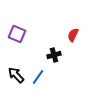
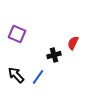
red semicircle: moved 8 px down
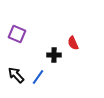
red semicircle: rotated 48 degrees counterclockwise
black cross: rotated 16 degrees clockwise
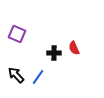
red semicircle: moved 1 px right, 5 px down
black cross: moved 2 px up
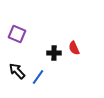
black arrow: moved 1 px right, 4 px up
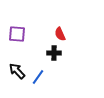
purple square: rotated 18 degrees counterclockwise
red semicircle: moved 14 px left, 14 px up
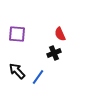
black cross: rotated 24 degrees counterclockwise
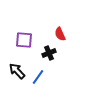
purple square: moved 7 px right, 6 px down
black cross: moved 5 px left
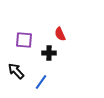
black cross: rotated 24 degrees clockwise
black arrow: moved 1 px left
blue line: moved 3 px right, 5 px down
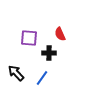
purple square: moved 5 px right, 2 px up
black arrow: moved 2 px down
blue line: moved 1 px right, 4 px up
